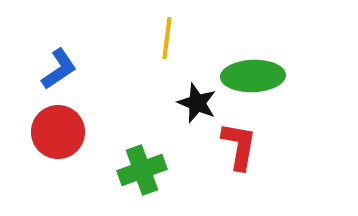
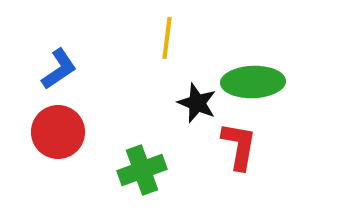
green ellipse: moved 6 px down
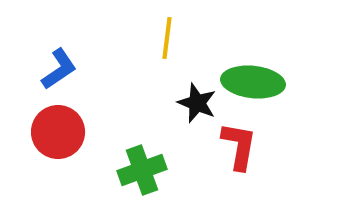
green ellipse: rotated 8 degrees clockwise
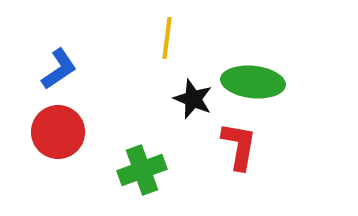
black star: moved 4 px left, 4 px up
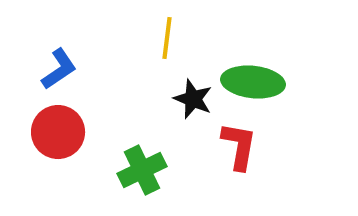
green cross: rotated 6 degrees counterclockwise
